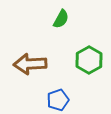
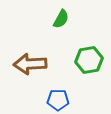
green hexagon: rotated 20 degrees clockwise
blue pentagon: rotated 20 degrees clockwise
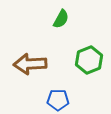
green hexagon: rotated 12 degrees counterclockwise
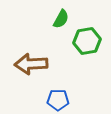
green hexagon: moved 2 px left, 19 px up; rotated 12 degrees clockwise
brown arrow: moved 1 px right
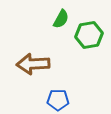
green hexagon: moved 2 px right, 6 px up
brown arrow: moved 2 px right
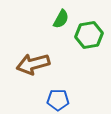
brown arrow: rotated 12 degrees counterclockwise
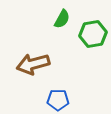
green semicircle: moved 1 px right
green hexagon: moved 4 px right, 1 px up
